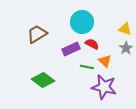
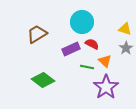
purple star: moved 2 px right; rotated 25 degrees clockwise
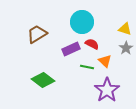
purple star: moved 1 px right, 3 px down
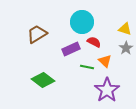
red semicircle: moved 2 px right, 2 px up
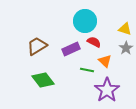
cyan circle: moved 3 px right, 1 px up
brown trapezoid: moved 12 px down
green line: moved 3 px down
green diamond: rotated 15 degrees clockwise
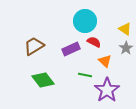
yellow triangle: rotated 16 degrees clockwise
brown trapezoid: moved 3 px left
green line: moved 2 px left, 5 px down
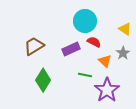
gray star: moved 3 px left, 5 px down
green diamond: rotated 70 degrees clockwise
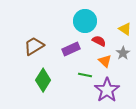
red semicircle: moved 5 px right, 1 px up
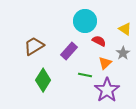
purple rectangle: moved 2 px left, 2 px down; rotated 24 degrees counterclockwise
orange triangle: moved 2 px down; rotated 32 degrees clockwise
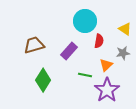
red semicircle: rotated 72 degrees clockwise
brown trapezoid: moved 1 px up; rotated 15 degrees clockwise
gray star: rotated 24 degrees clockwise
orange triangle: moved 1 px right, 2 px down
